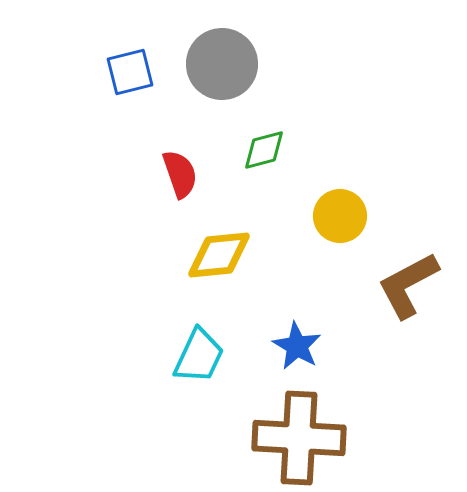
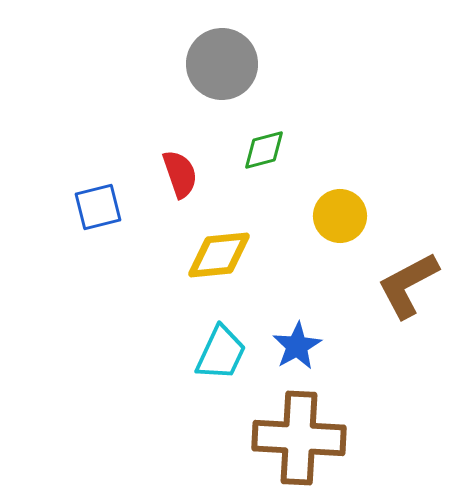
blue square: moved 32 px left, 135 px down
blue star: rotated 12 degrees clockwise
cyan trapezoid: moved 22 px right, 3 px up
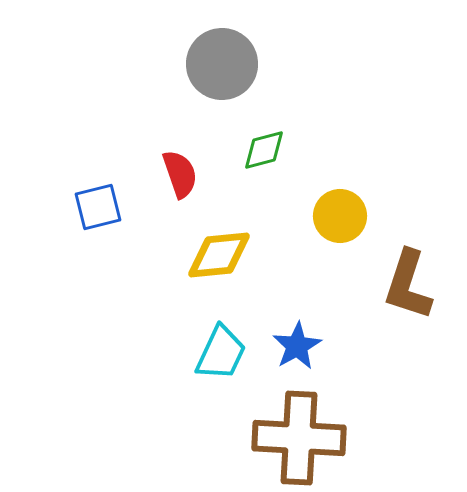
brown L-shape: rotated 44 degrees counterclockwise
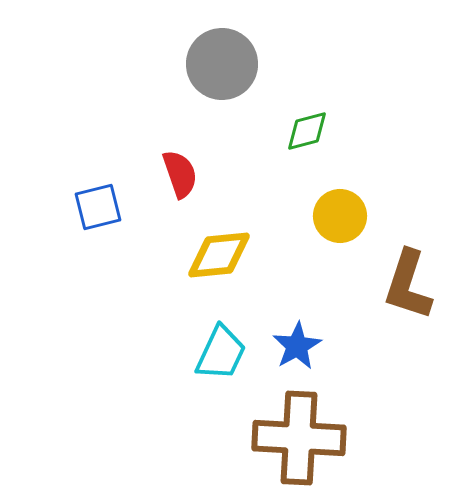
green diamond: moved 43 px right, 19 px up
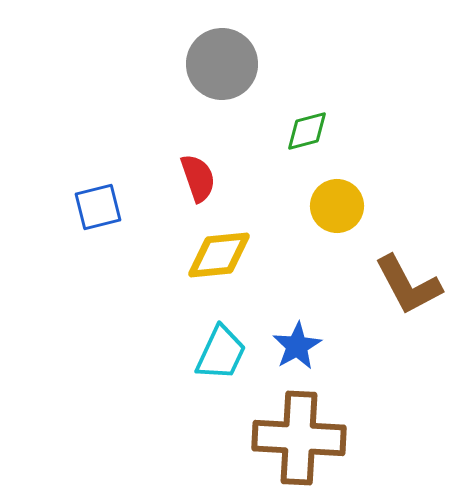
red semicircle: moved 18 px right, 4 px down
yellow circle: moved 3 px left, 10 px up
brown L-shape: rotated 46 degrees counterclockwise
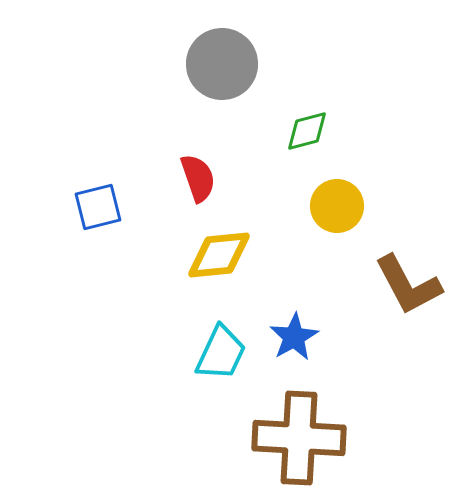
blue star: moved 3 px left, 9 px up
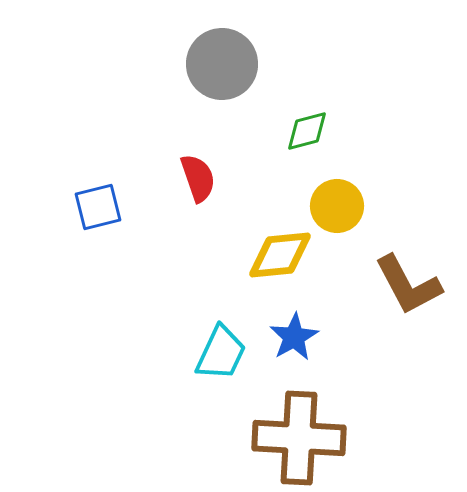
yellow diamond: moved 61 px right
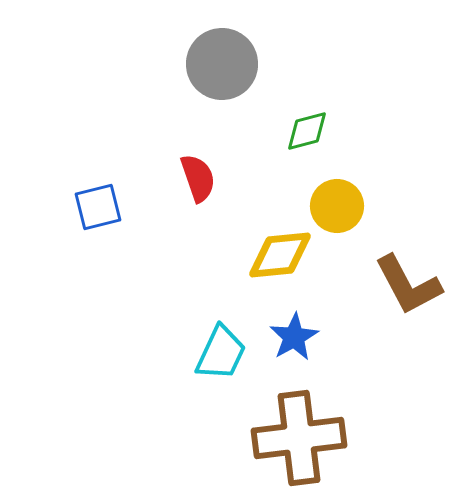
brown cross: rotated 10 degrees counterclockwise
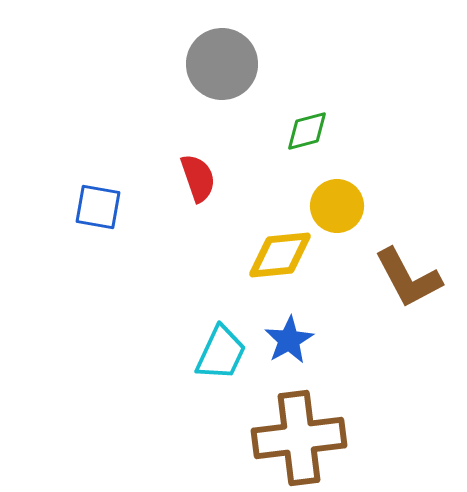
blue square: rotated 24 degrees clockwise
brown L-shape: moved 7 px up
blue star: moved 5 px left, 3 px down
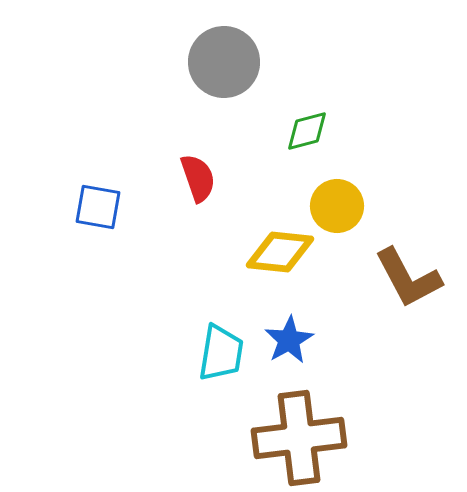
gray circle: moved 2 px right, 2 px up
yellow diamond: moved 3 px up; rotated 12 degrees clockwise
cyan trapezoid: rotated 16 degrees counterclockwise
